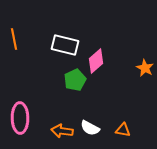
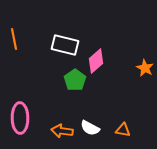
green pentagon: rotated 10 degrees counterclockwise
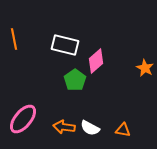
pink ellipse: moved 3 px right, 1 px down; rotated 40 degrees clockwise
orange arrow: moved 2 px right, 4 px up
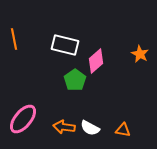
orange star: moved 5 px left, 14 px up
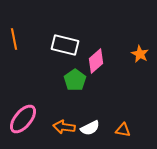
white semicircle: rotated 54 degrees counterclockwise
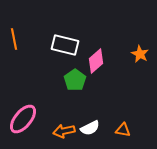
orange arrow: moved 4 px down; rotated 20 degrees counterclockwise
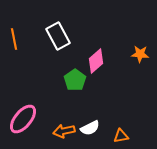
white rectangle: moved 7 px left, 9 px up; rotated 48 degrees clockwise
orange star: rotated 24 degrees counterclockwise
orange triangle: moved 2 px left, 6 px down; rotated 21 degrees counterclockwise
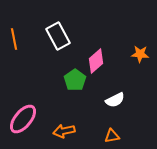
white semicircle: moved 25 px right, 28 px up
orange triangle: moved 9 px left
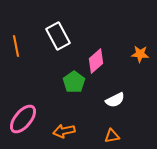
orange line: moved 2 px right, 7 px down
green pentagon: moved 1 px left, 2 px down
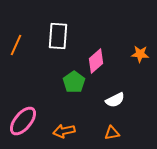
white rectangle: rotated 32 degrees clockwise
orange line: moved 1 px up; rotated 35 degrees clockwise
pink ellipse: moved 2 px down
orange triangle: moved 3 px up
